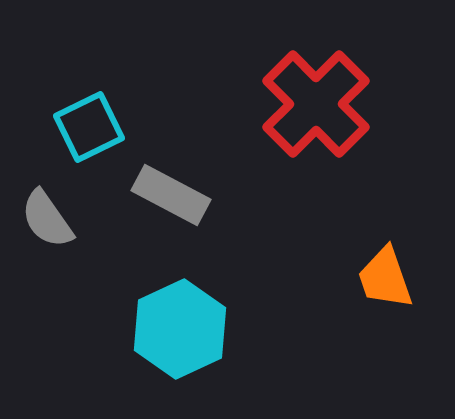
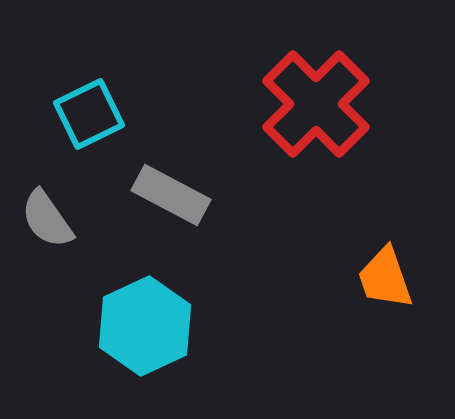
cyan square: moved 13 px up
cyan hexagon: moved 35 px left, 3 px up
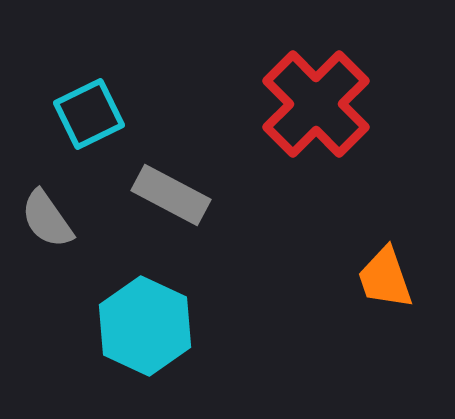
cyan hexagon: rotated 10 degrees counterclockwise
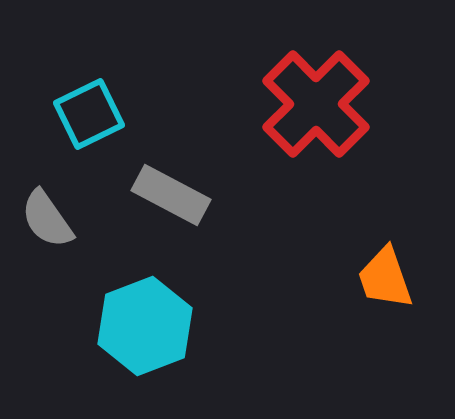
cyan hexagon: rotated 14 degrees clockwise
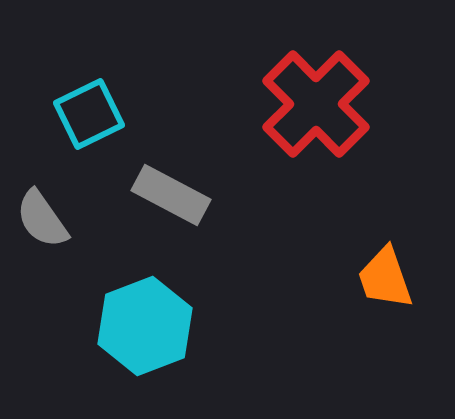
gray semicircle: moved 5 px left
